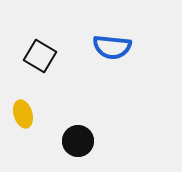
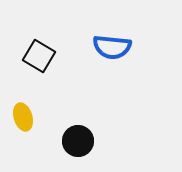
black square: moved 1 px left
yellow ellipse: moved 3 px down
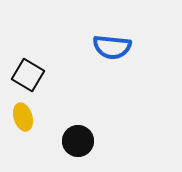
black square: moved 11 px left, 19 px down
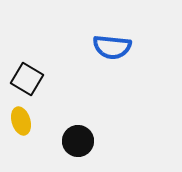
black square: moved 1 px left, 4 px down
yellow ellipse: moved 2 px left, 4 px down
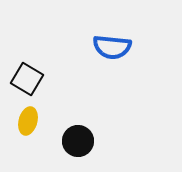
yellow ellipse: moved 7 px right; rotated 32 degrees clockwise
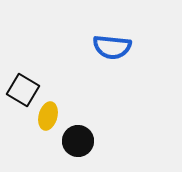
black square: moved 4 px left, 11 px down
yellow ellipse: moved 20 px right, 5 px up
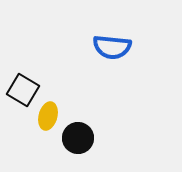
black circle: moved 3 px up
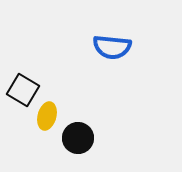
yellow ellipse: moved 1 px left
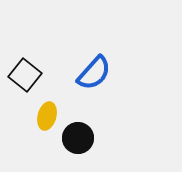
blue semicircle: moved 18 px left, 26 px down; rotated 54 degrees counterclockwise
black square: moved 2 px right, 15 px up; rotated 8 degrees clockwise
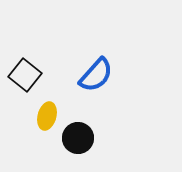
blue semicircle: moved 2 px right, 2 px down
